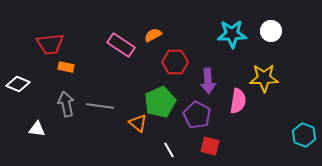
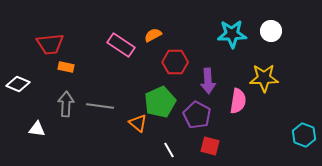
gray arrow: rotated 15 degrees clockwise
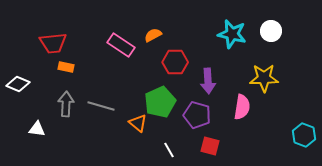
cyan star: rotated 16 degrees clockwise
red trapezoid: moved 3 px right, 1 px up
pink semicircle: moved 4 px right, 6 px down
gray line: moved 1 px right; rotated 8 degrees clockwise
purple pentagon: rotated 12 degrees counterclockwise
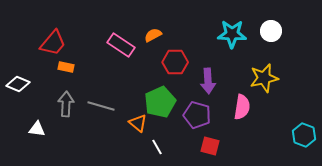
cyan star: rotated 12 degrees counterclockwise
red trapezoid: rotated 44 degrees counterclockwise
yellow star: rotated 12 degrees counterclockwise
white line: moved 12 px left, 3 px up
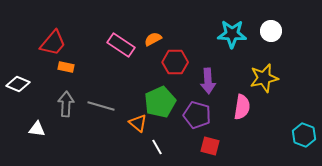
orange semicircle: moved 4 px down
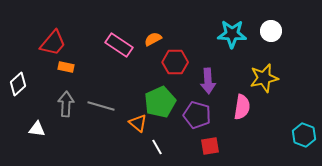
pink rectangle: moved 2 px left
white diamond: rotated 65 degrees counterclockwise
red square: rotated 24 degrees counterclockwise
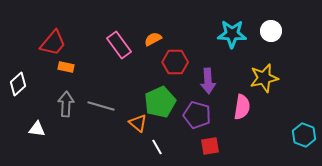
pink rectangle: rotated 20 degrees clockwise
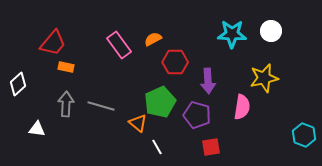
red square: moved 1 px right, 1 px down
